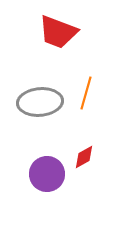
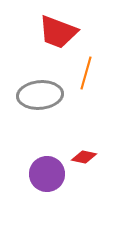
orange line: moved 20 px up
gray ellipse: moved 7 px up
red diamond: rotated 40 degrees clockwise
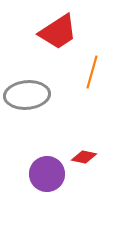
red trapezoid: rotated 54 degrees counterclockwise
orange line: moved 6 px right, 1 px up
gray ellipse: moved 13 px left
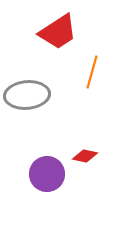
red diamond: moved 1 px right, 1 px up
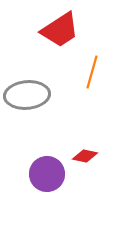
red trapezoid: moved 2 px right, 2 px up
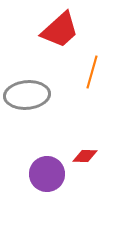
red trapezoid: rotated 9 degrees counterclockwise
red diamond: rotated 10 degrees counterclockwise
